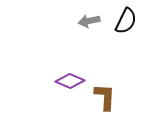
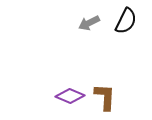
gray arrow: moved 2 px down; rotated 15 degrees counterclockwise
purple diamond: moved 15 px down
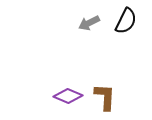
purple diamond: moved 2 px left
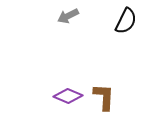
gray arrow: moved 21 px left, 7 px up
brown L-shape: moved 1 px left
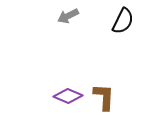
black semicircle: moved 3 px left
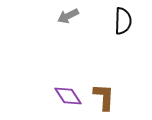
black semicircle: rotated 24 degrees counterclockwise
purple diamond: rotated 32 degrees clockwise
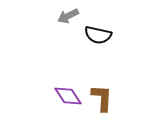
black semicircle: moved 25 px left, 14 px down; rotated 100 degrees clockwise
brown L-shape: moved 2 px left, 1 px down
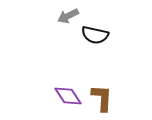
black semicircle: moved 3 px left
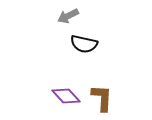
black semicircle: moved 11 px left, 9 px down
purple diamond: moved 2 px left; rotated 8 degrees counterclockwise
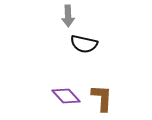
gray arrow: rotated 65 degrees counterclockwise
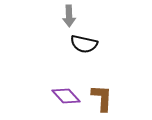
gray arrow: moved 1 px right
